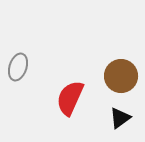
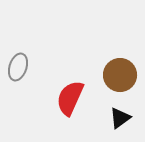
brown circle: moved 1 px left, 1 px up
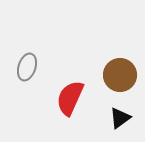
gray ellipse: moved 9 px right
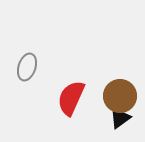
brown circle: moved 21 px down
red semicircle: moved 1 px right
